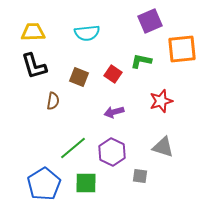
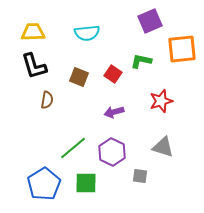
brown semicircle: moved 6 px left, 1 px up
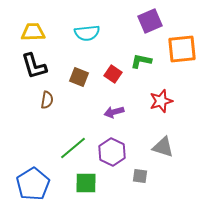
blue pentagon: moved 11 px left
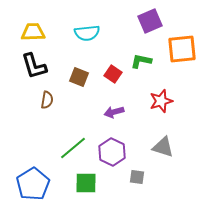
gray square: moved 3 px left, 1 px down
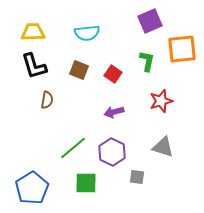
green L-shape: moved 6 px right; rotated 90 degrees clockwise
brown square: moved 7 px up
blue pentagon: moved 1 px left, 4 px down
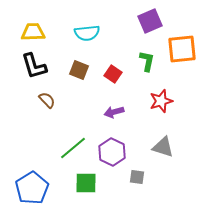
brown semicircle: rotated 54 degrees counterclockwise
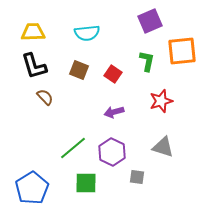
orange square: moved 2 px down
brown semicircle: moved 2 px left, 3 px up
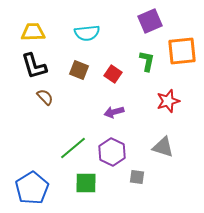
red star: moved 7 px right
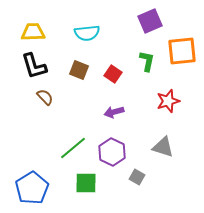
gray square: rotated 21 degrees clockwise
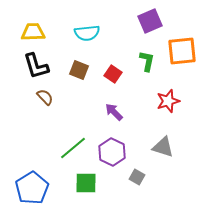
black L-shape: moved 2 px right
purple arrow: rotated 60 degrees clockwise
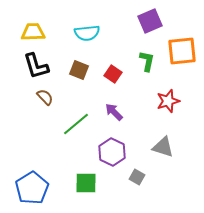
green line: moved 3 px right, 24 px up
